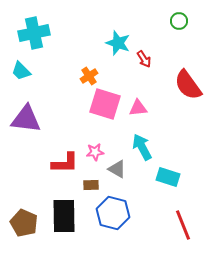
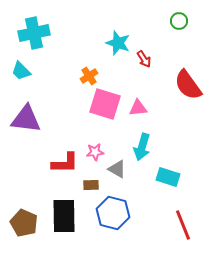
cyan arrow: rotated 136 degrees counterclockwise
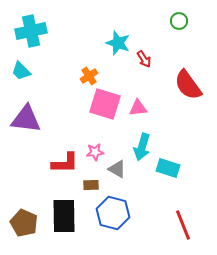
cyan cross: moved 3 px left, 2 px up
cyan rectangle: moved 9 px up
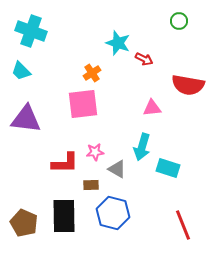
cyan cross: rotated 32 degrees clockwise
red arrow: rotated 30 degrees counterclockwise
orange cross: moved 3 px right, 3 px up
red semicircle: rotated 44 degrees counterclockwise
pink square: moved 22 px left; rotated 24 degrees counterclockwise
pink triangle: moved 14 px right
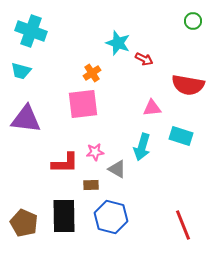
green circle: moved 14 px right
cyan trapezoid: rotated 30 degrees counterclockwise
cyan rectangle: moved 13 px right, 32 px up
blue hexagon: moved 2 px left, 4 px down
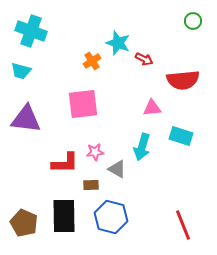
orange cross: moved 12 px up
red semicircle: moved 5 px left, 5 px up; rotated 16 degrees counterclockwise
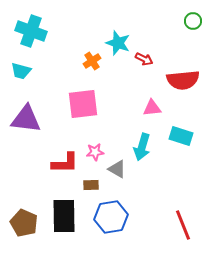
blue hexagon: rotated 24 degrees counterclockwise
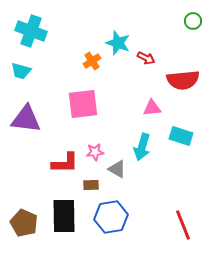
red arrow: moved 2 px right, 1 px up
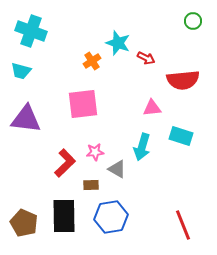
red L-shape: rotated 44 degrees counterclockwise
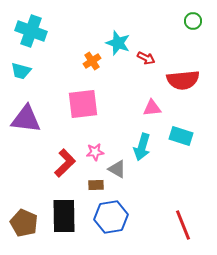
brown rectangle: moved 5 px right
